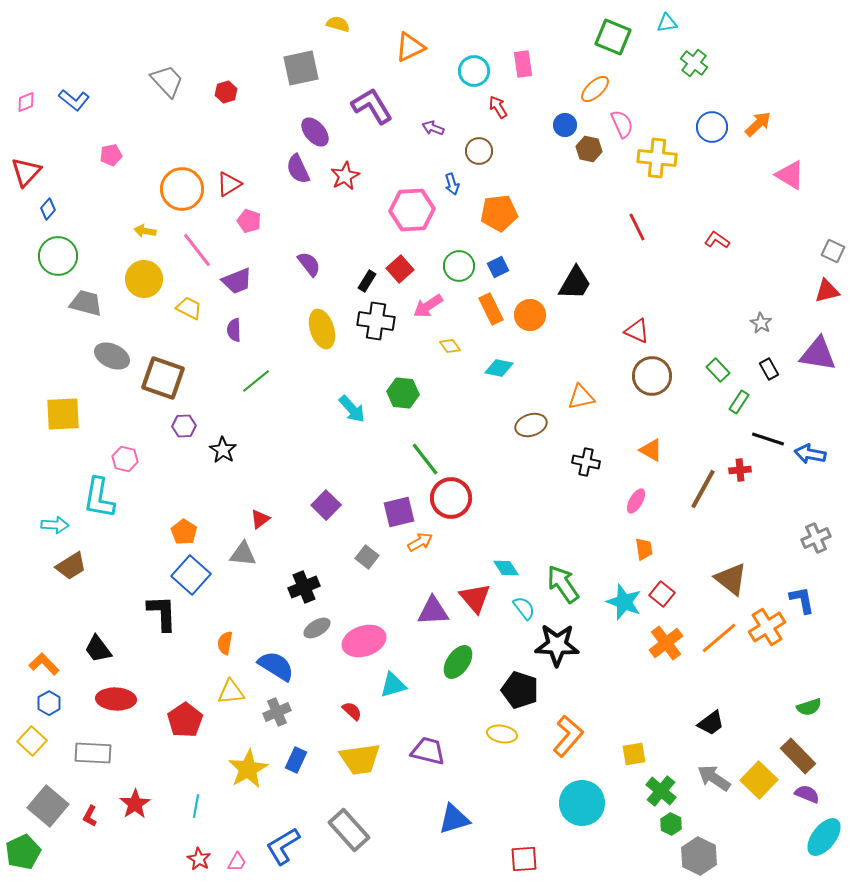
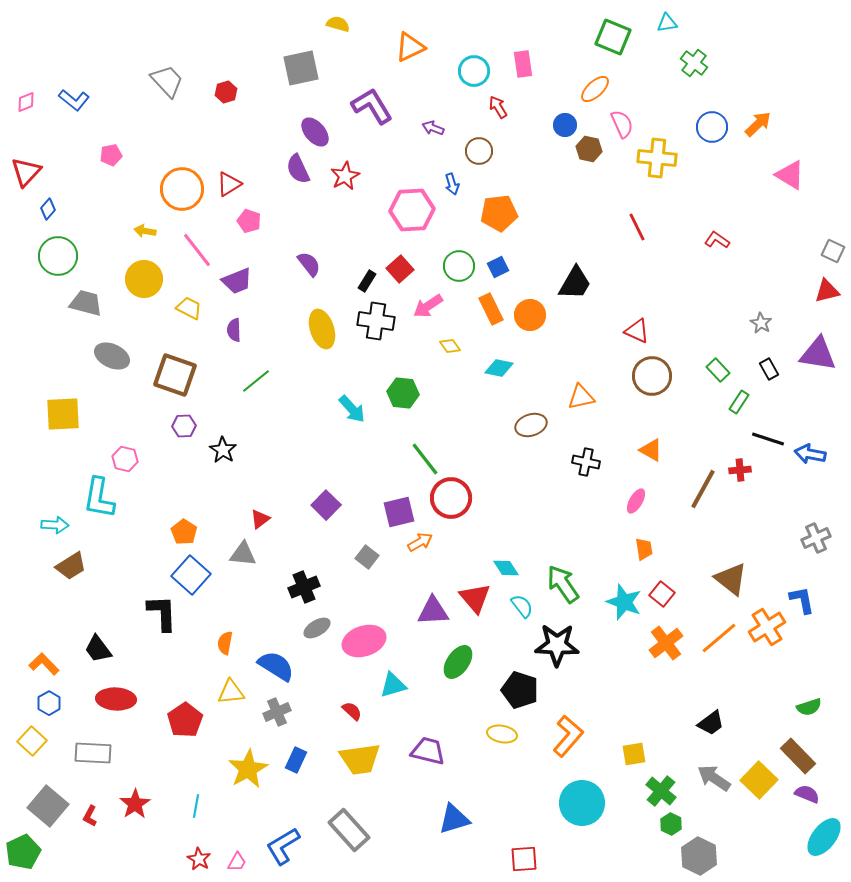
brown square at (163, 378): moved 12 px right, 3 px up
cyan semicircle at (524, 608): moved 2 px left, 2 px up
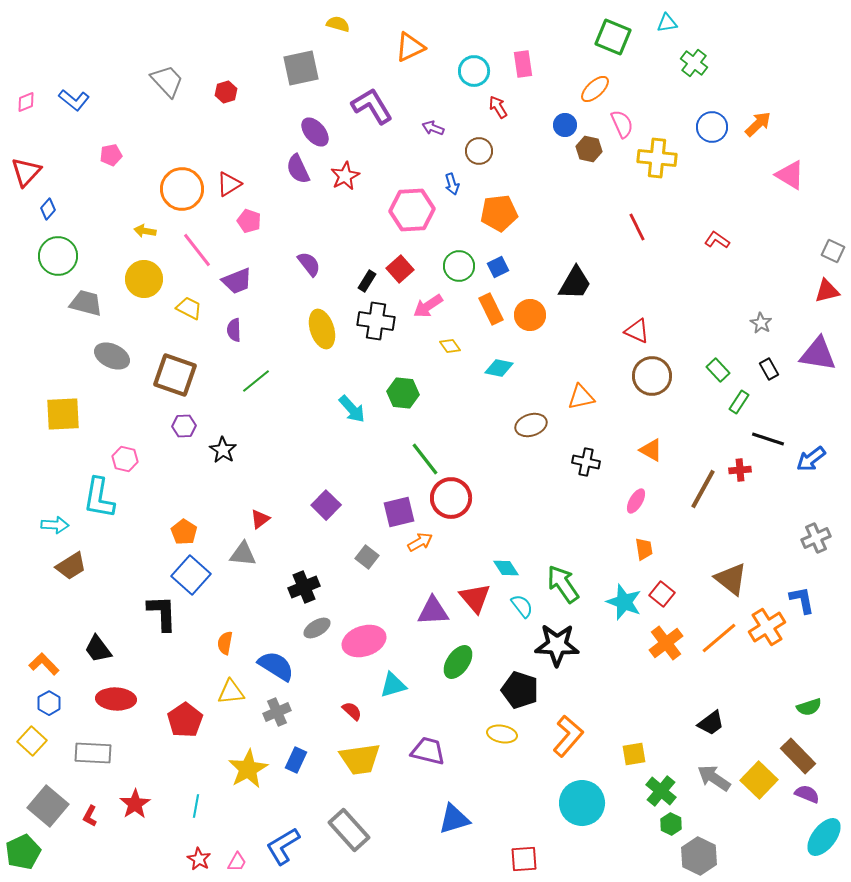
blue arrow at (810, 454): moved 1 px right, 5 px down; rotated 48 degrees counterclockwise
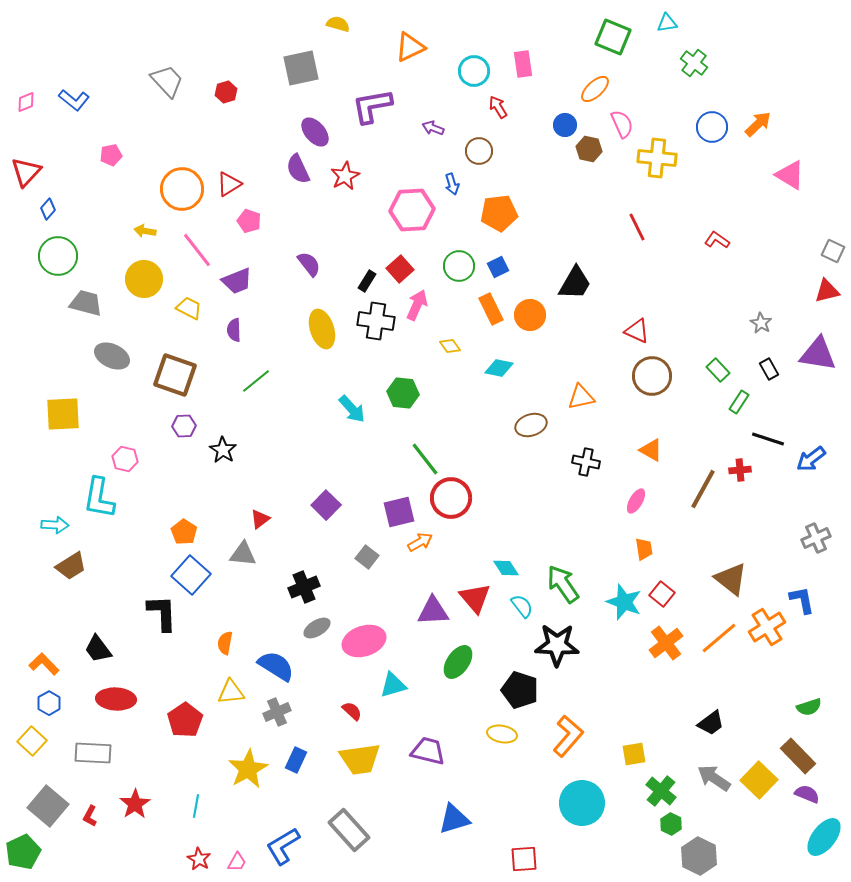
purple L-shape at (372, 106): rotated 69 degrees counterclockwise
pink arrow at (428, 306): moved 11 px left, 1 px up; rotated 148 degrees clockwise
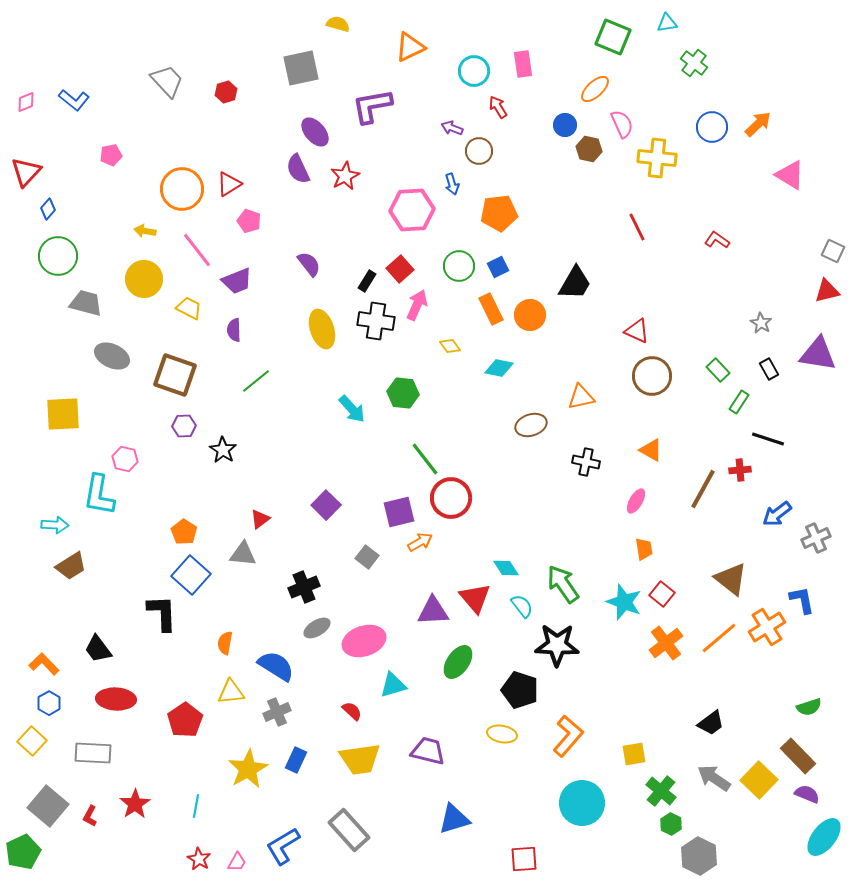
purple arrow at (433, 128): moved 19 px right
blue arrow at (811, 459): moved 34 px left, 55 px down
cyan L-shape at (99, 498): moved 3 px up
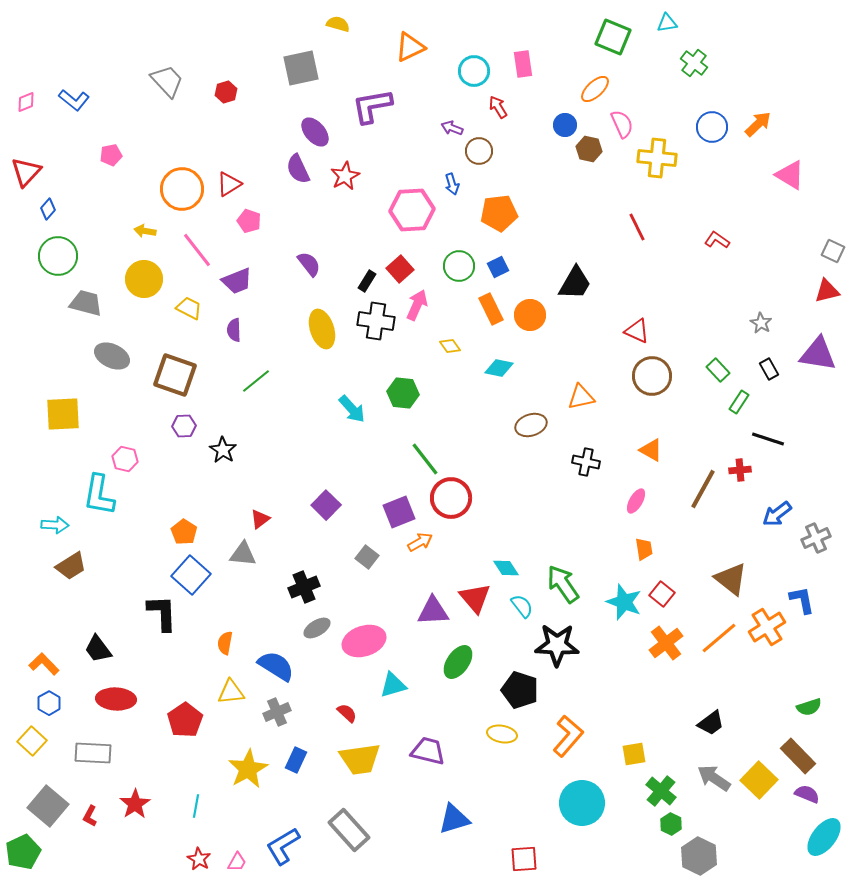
purple square at (399, 512): rotated 8 degrees counterclockwise
red semicircle at (352, 711): moved 5 px left, 2 px down
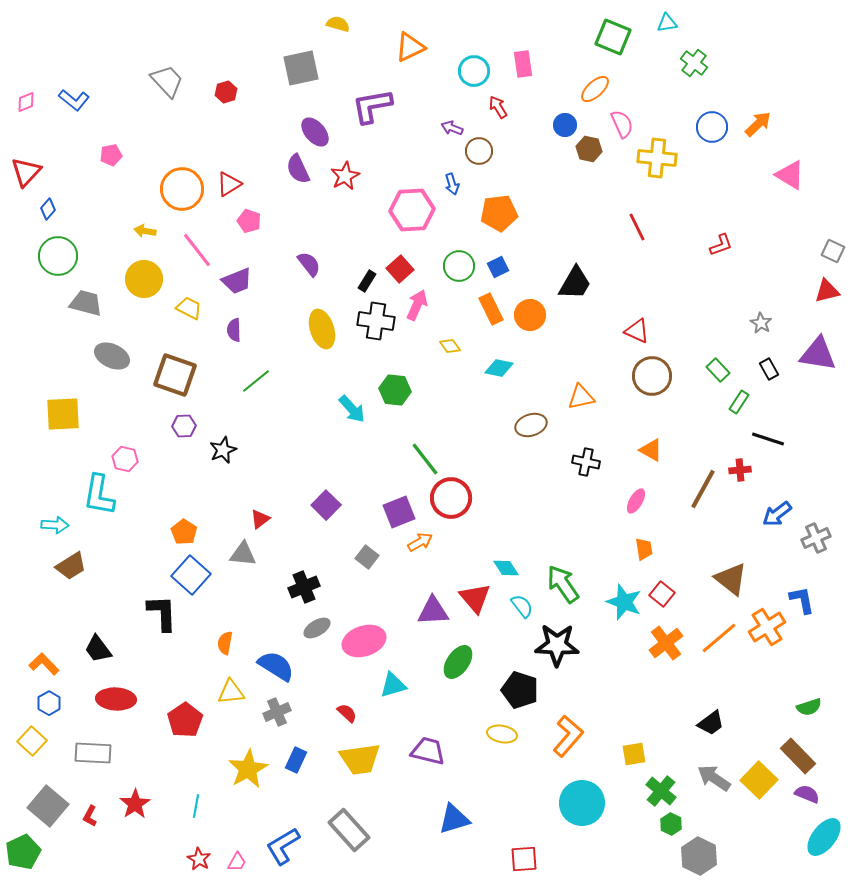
red L-shape at (717, 240): moved 4 px right, 5 px down; rotated 125 degrees clockwise
green hexagon at (403, 393): moved 8 px left, 3 px up
black star at (223, 450): rotated 16 degrees clockwise
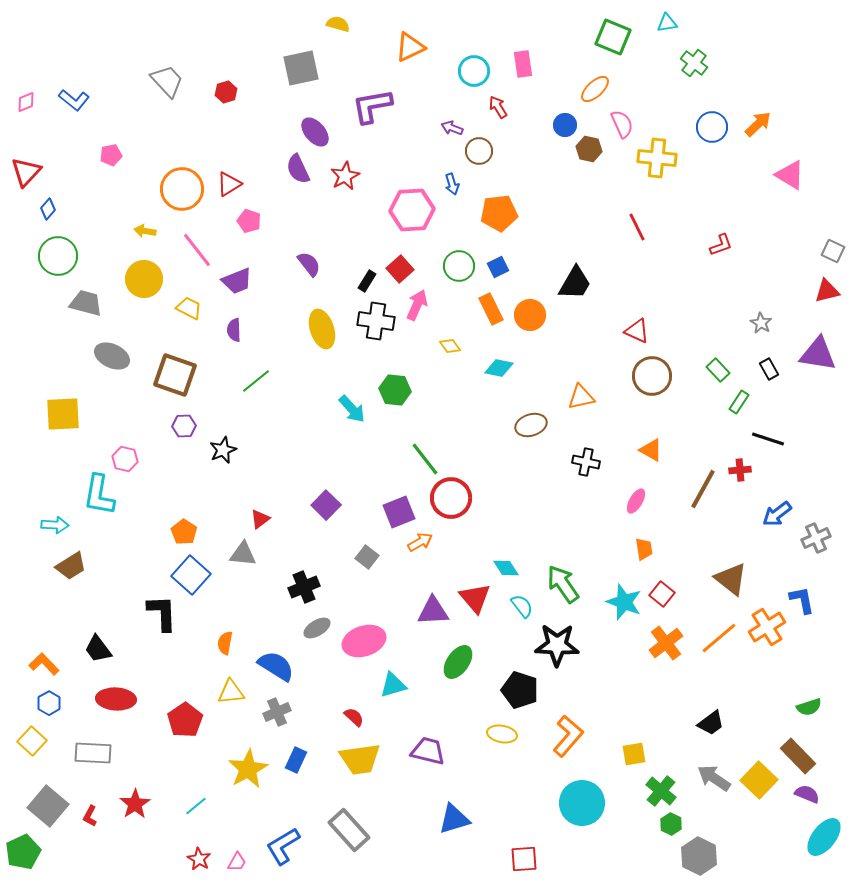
red semicircle at (347, 713): moved 7 px right, 4 px down
cyan line at (196, 806): rotated 40 degrees clockwise
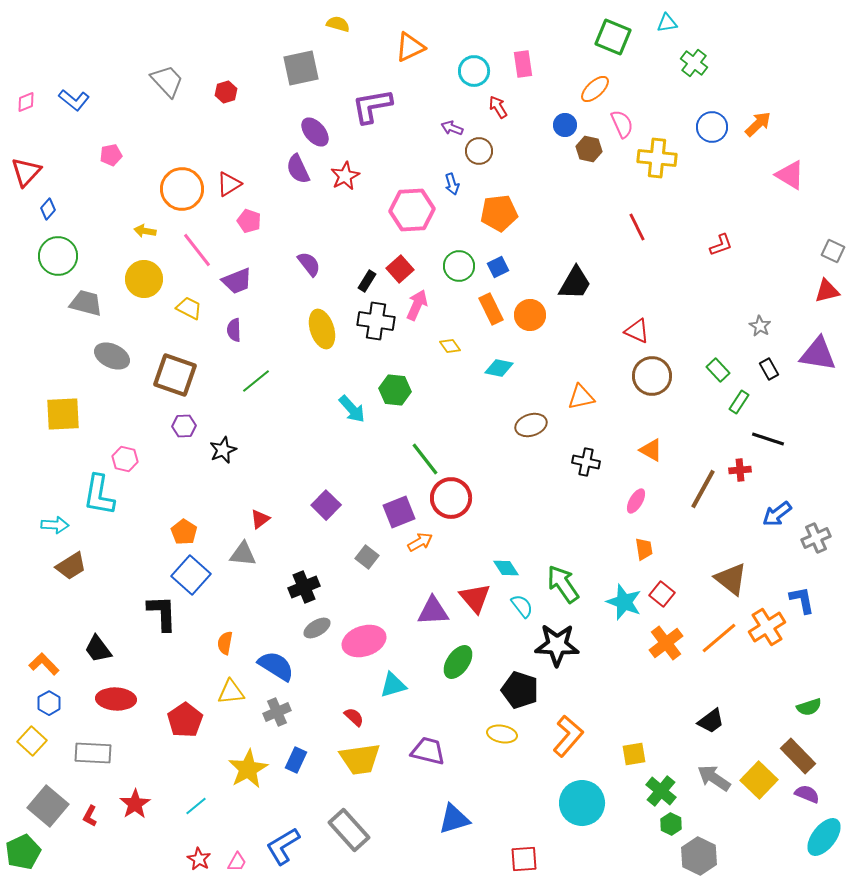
gray star at (761, 323): moved 1 px left, 3 px down
black trapezoid at (711, 723): moved 2 px up
